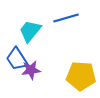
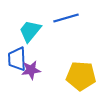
blue trapezoid: rotated 30 degrees clockwise
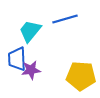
blue line: moved 1 px left, 1 px down
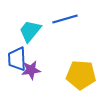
yellow pentagon: moved 1 px up
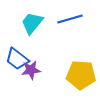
blue line: moved 5 px right
cyan trapezoid: moved 2 px right, 8 px up
blue trapezoid: rotated 50 degrees counterclockwise
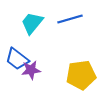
yellow pentagon: rotated 12 degrees counterclockwise
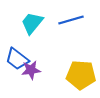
blue line: moved 1 px right, 1 px down
yellow pentagon: rotated 12 degrees clockwise
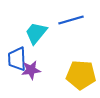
cyan trapezoid: moved 4 px right, 10 px down
blue trapezoid: rotated 50 degrees clockwise
